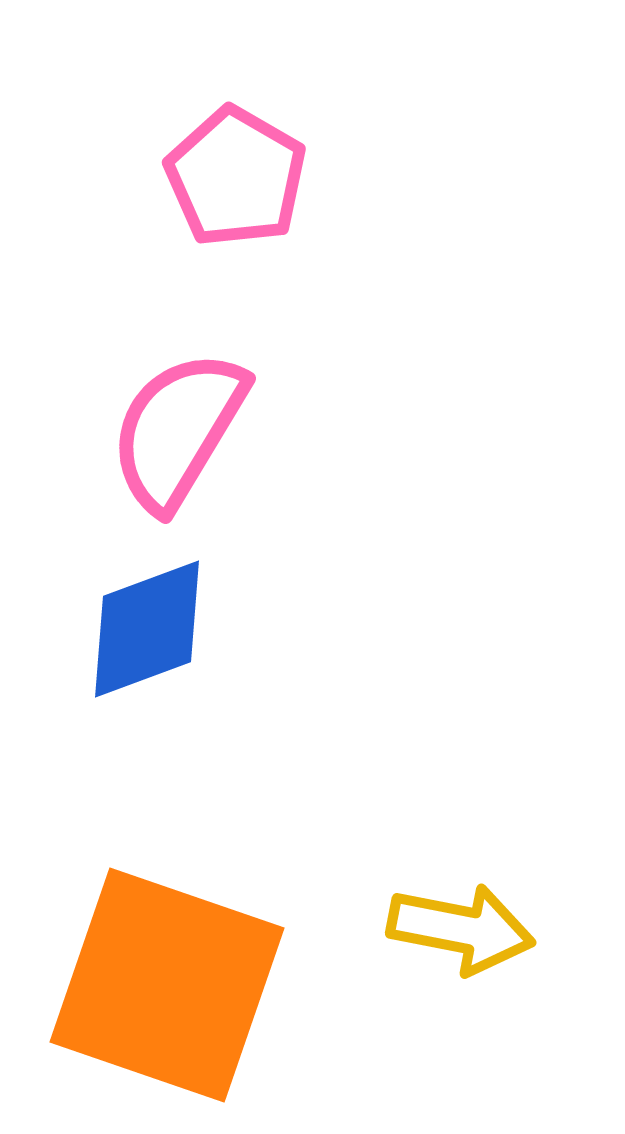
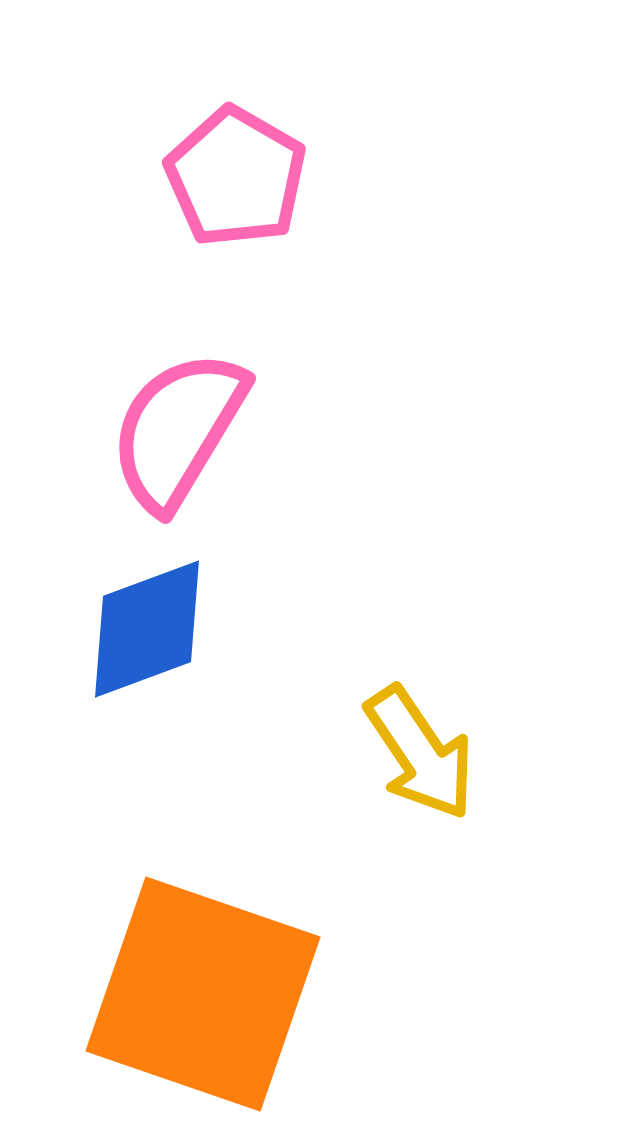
yellow arrow: moved 41 px left, 176 px up; rotated 45 degrees clockwise
orange square: moved 36 px right, 9 px down
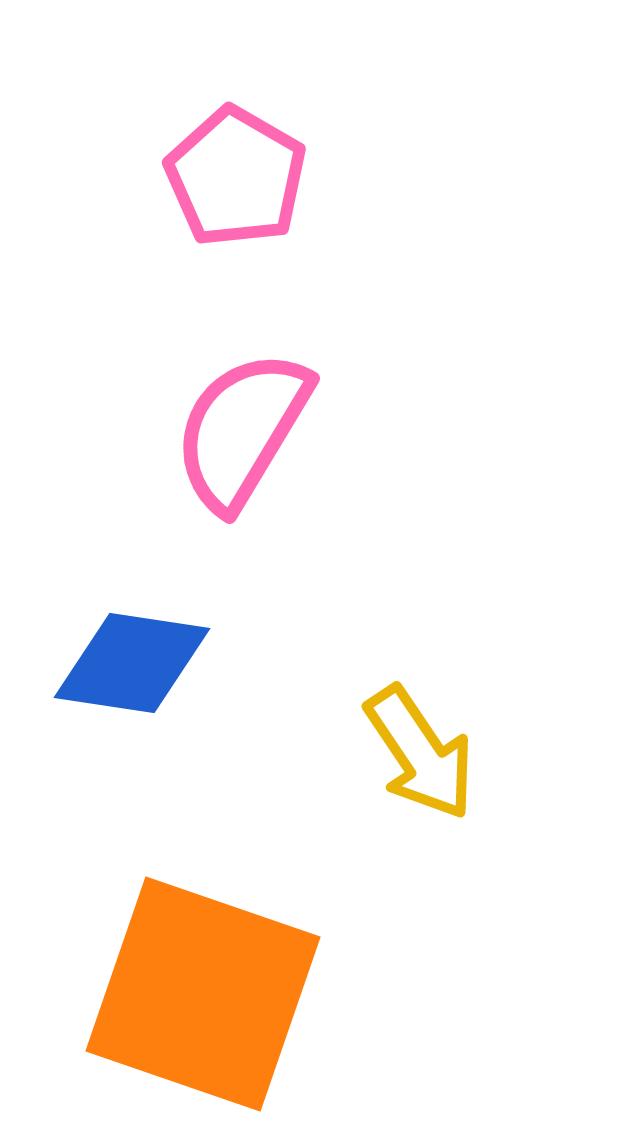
pink semicircle: moved 64 px right
blue diamond: moved 15 px left, 34 px down; rotated 29 degrees clockwise
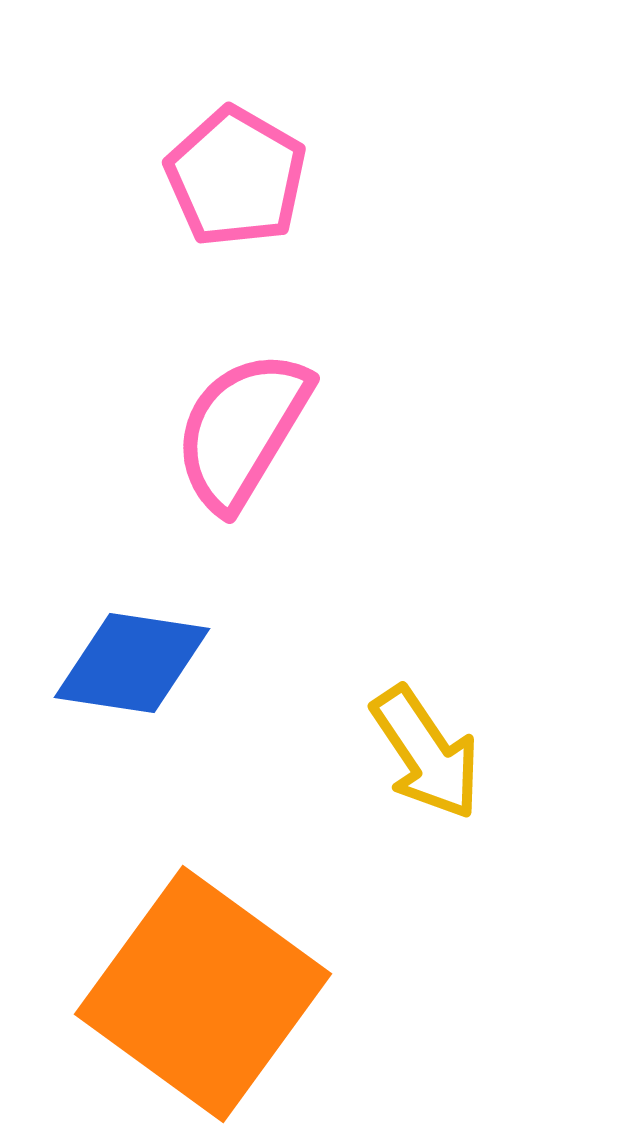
yellow arrow: moved 6 px right
orange square: rotated 17 degrees clockwise
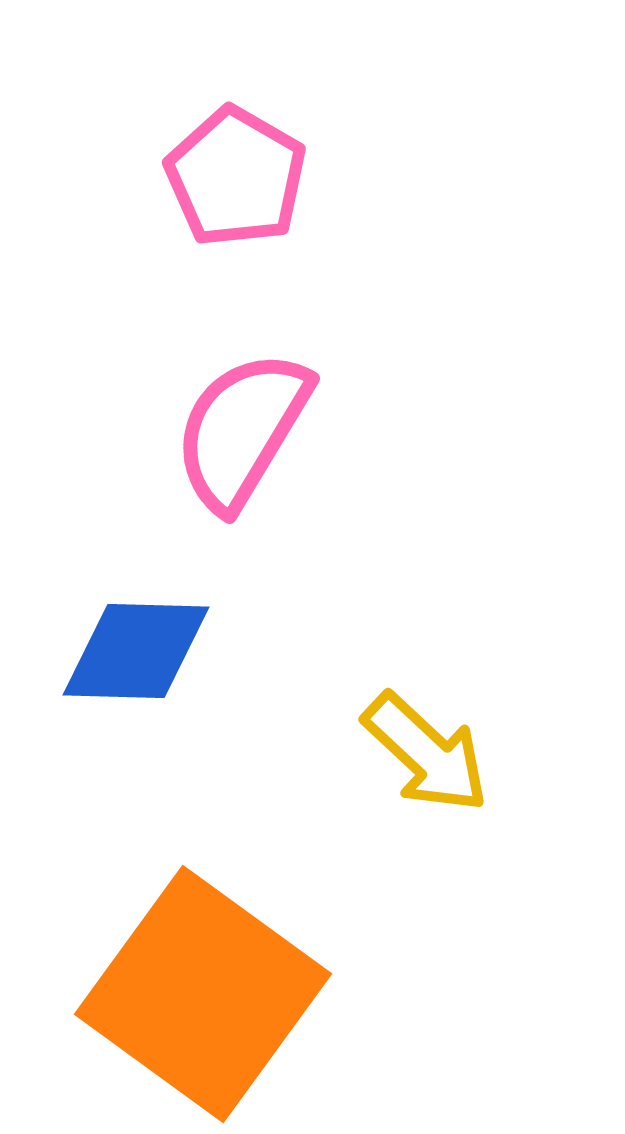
blue diamond: moved 4 px right, 12 px up; rotated 7 degrees counterclockwise
yellow arrow: rotated 13 degrees counterclockwise
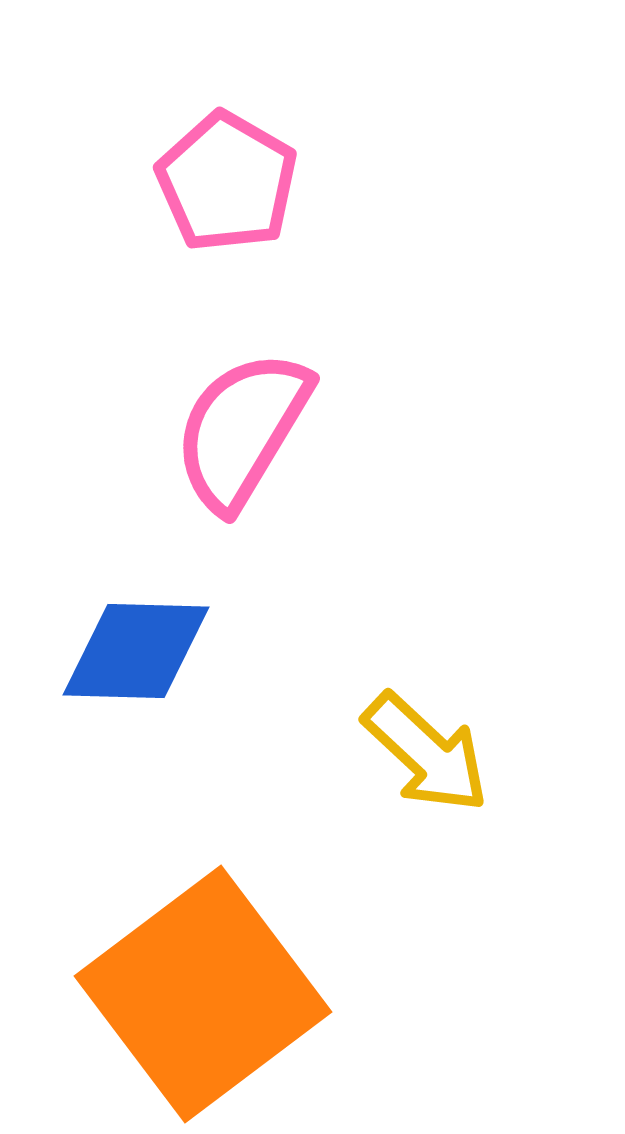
pink pentagon: moved 9 px left, 5 px down
orange square: rotated 17 degrees clockwise
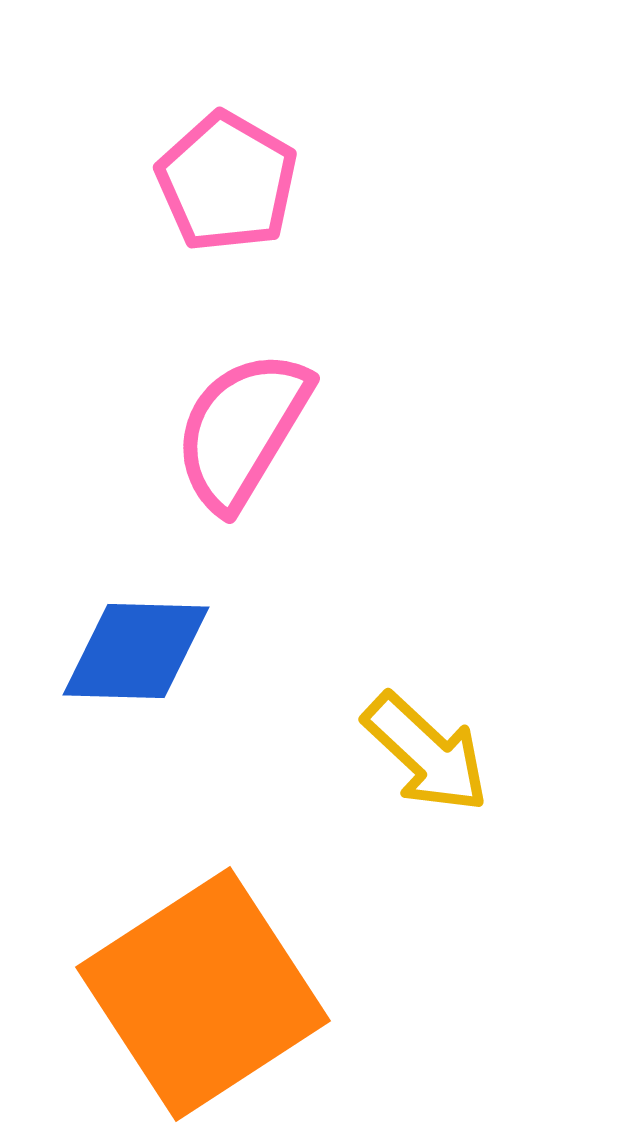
orange square: rotated 4 degrees clockwise
